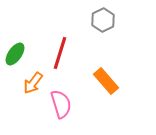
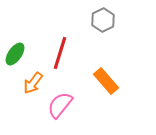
pink semicircle: moved 1 px left, 1 px down; rotated 124 degrees counterclockwise
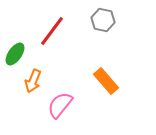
gray hexagon: rotated 20 degrees counterclockwise
red line: moved 8 px left, 22 px up; rotated 20 degrees clockwise
orange arrow: moved 2 px up; rotated 15 degrees counterclockwise
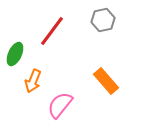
gray hexagon: rotated 25 degrees counterclockwise
green ellipse: rotated 10 degrees counterclockwise
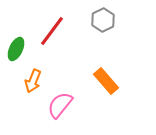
gray hexagon: rotated 15 degrees counterclockwise
green ellipse: moved 1 px right, 5 px up
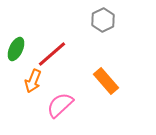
red line: moved 23 px down; rotated 12 degrees clockwise
pink semicircle: rotated 8 degrees clockwise
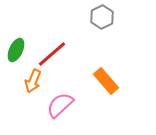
gray hexagon: moved 1 px left, 3 px up
green ellipse: moved 1 px down
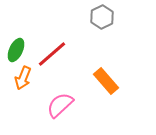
orange arrow: moved 10 px left, 3 px up
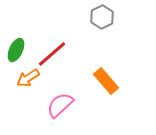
orange arrow: moved 5 px right; rotated 35 degrees clockwise
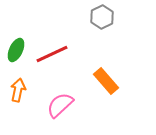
red line: rotated 16 degrees clockwise
orange arrow: moved 10 px left, 12 px down; rotated 135 degrees clockwise
